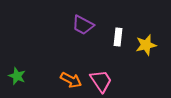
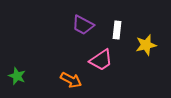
white rectangle: moved 1 px left, 7 px up
pink trapezoid: moved 21 px up; rotated 90 degrees clockwise
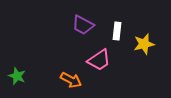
white rectangle: moved 1 px down
yellow star: moved 2 px left, 1 px up
pink trapezoid: moved 2 px left
